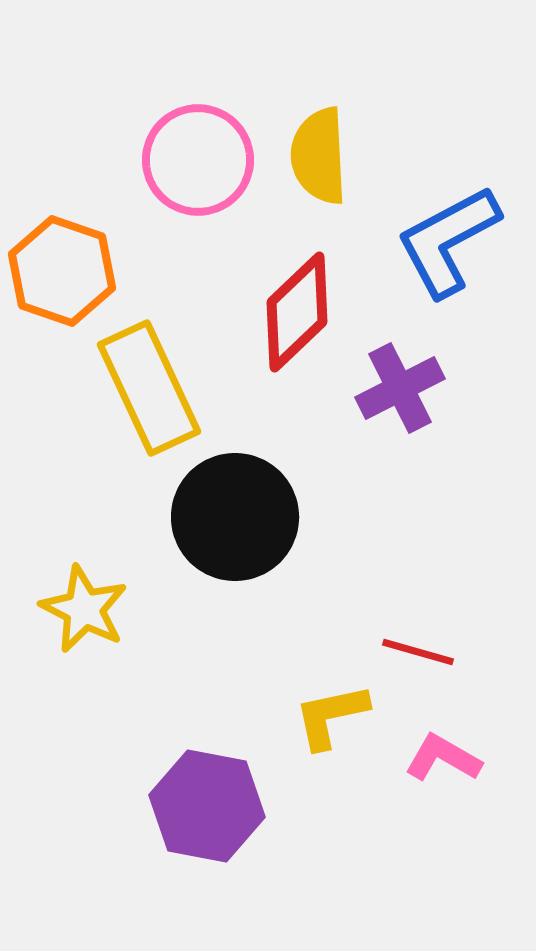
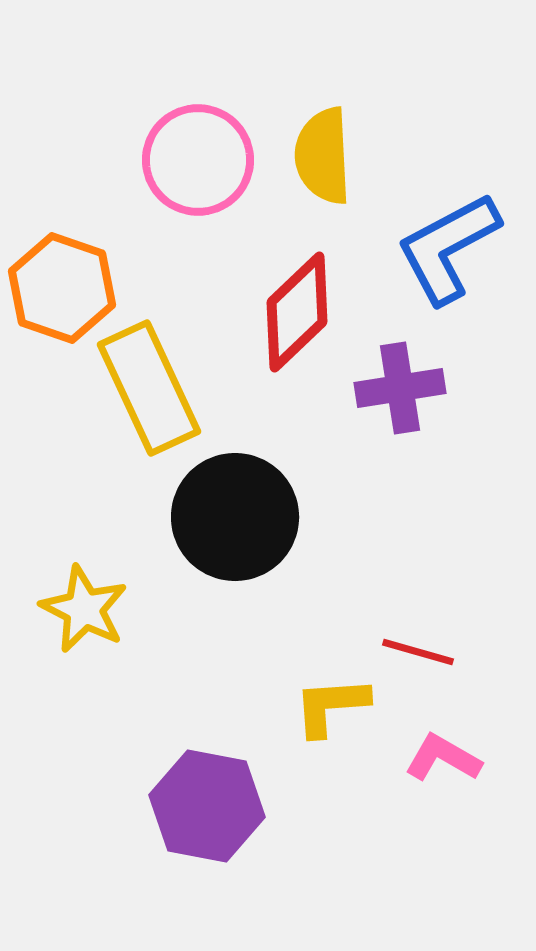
yellow semicircle: moved 4 px right
blue L-shape: moved 7 px down
orange hexagon: moved 17 px down
purple cross: rotated 18 degrees clockwise
yellow L-shape: moved 10 px up; rotated 8 degrees clockwise
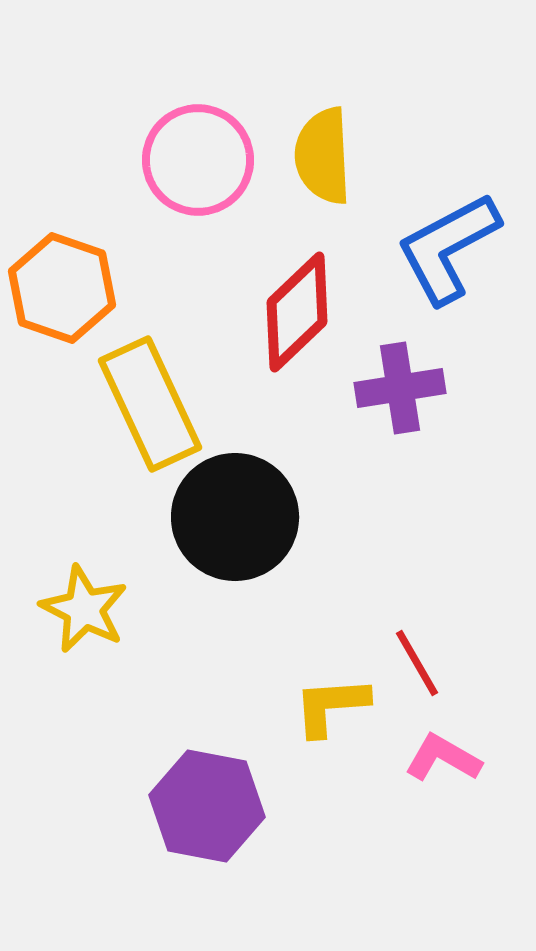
yellow rectangle: moved 1 px right, 16 px down
red line: moved 1 px left, 11 px down; rotated 44 degrees clockwise
